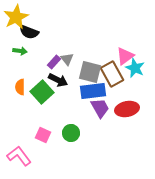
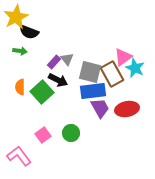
pink triangle: moved 2 px left, 1 px down
pink square: rotated 28 degrees clockwise
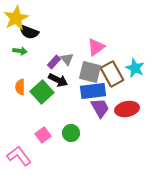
yellow star: moved 1 px down
pink triangle: moved 27 px left, 10 px up
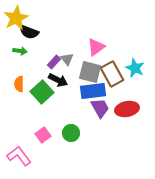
orange semicircle: moved 1 px left, 3 px up
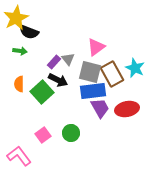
gray triangle: moved 1 px right
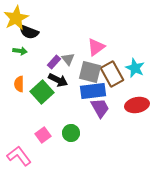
red ellipse: moved 10 px right, 4 px up
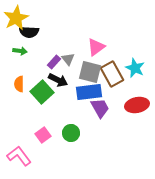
black semicircle: rotated 18 degrees counterclockwise
blue rectangle: moved 4 px left, 1 px down
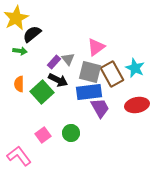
black semicircle: moved 3 px right, 2 px down; rotated 138 degrees clockwise
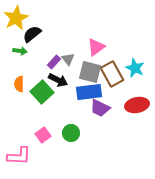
purple trapezoid: rotated 145 degrees clockwise
pink L-shape: rotated 130 degrees clockwise
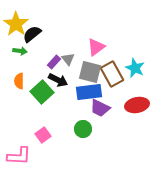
yellow star: moved 6 px down; rotated 10 degrees counterclockwise
orange semicircle: moved 3 px up
green circle: moved 12 px right, 4 px up
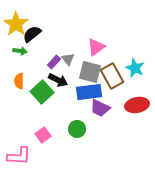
brown rectangle: moved 2 px down
green circle: moved 6 px left
